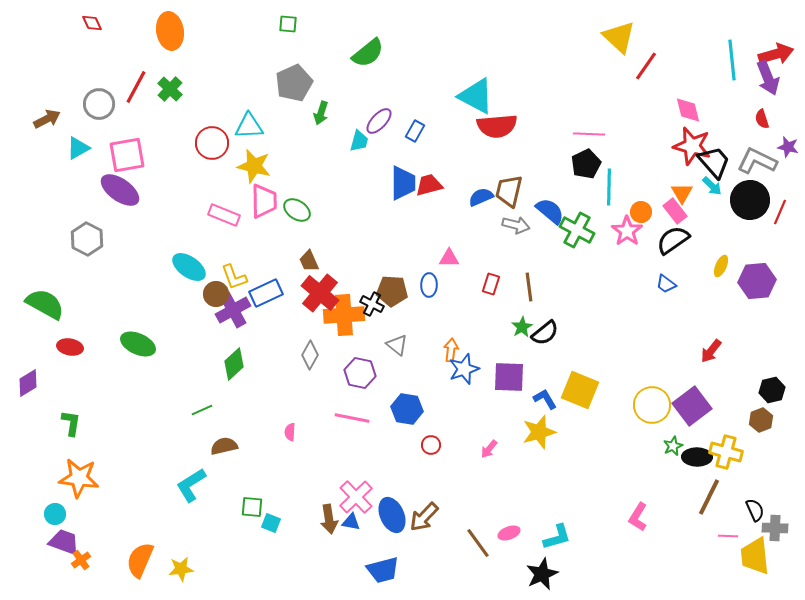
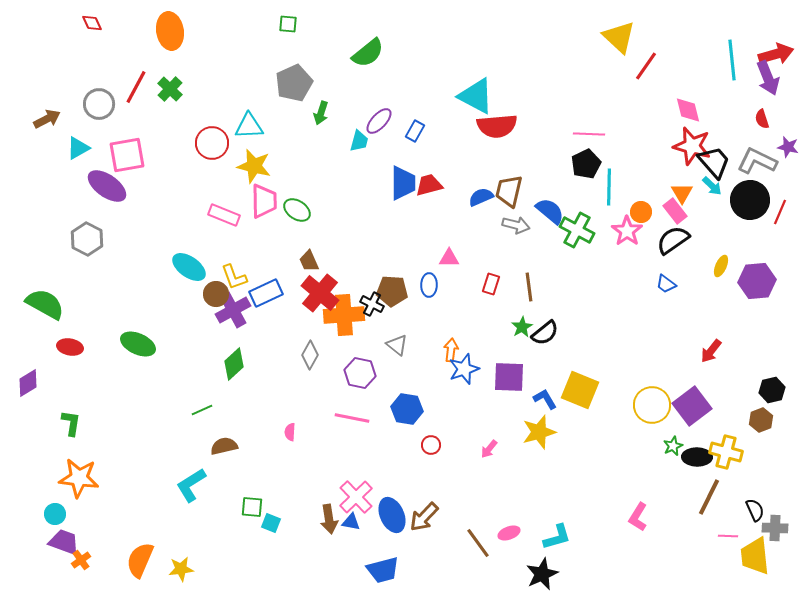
purple ellipse at (120, 190): moved 13 px left, 4 px up
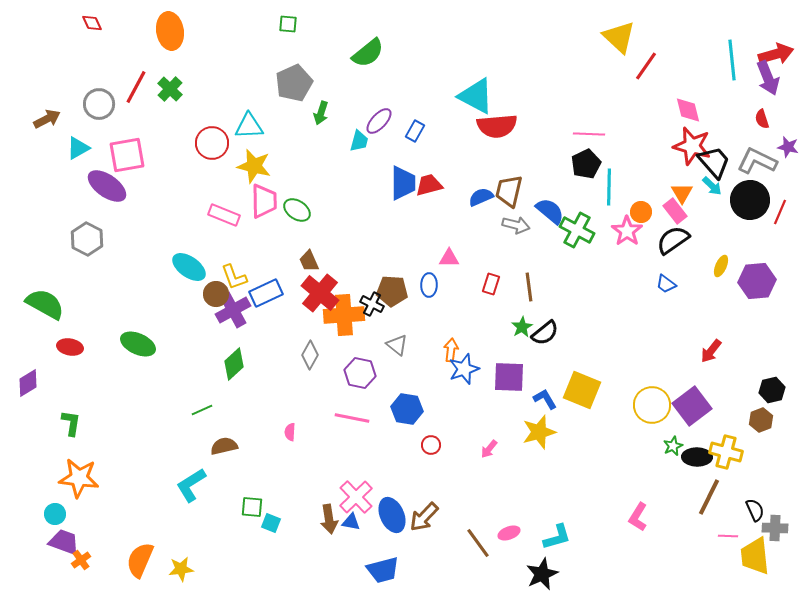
yellow square at (580, 390): moved 2 px right
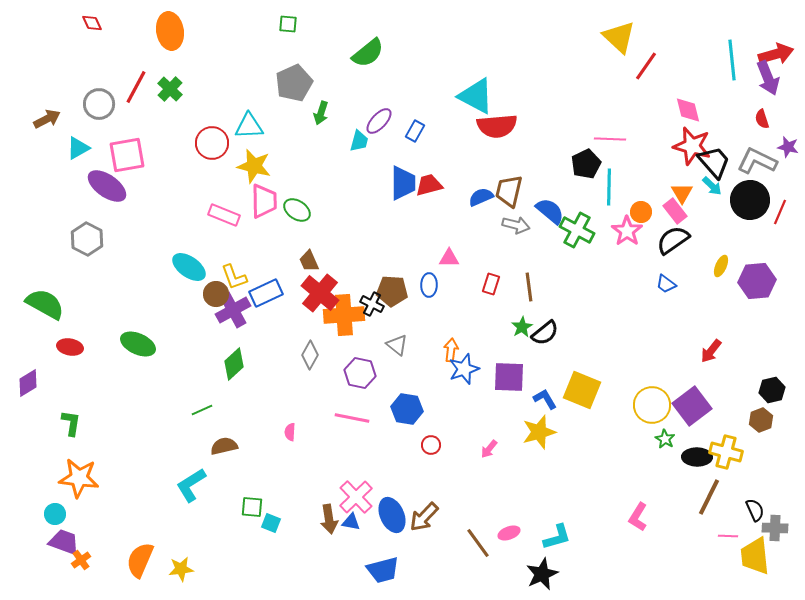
pink line at (589, 134): moved 21 px right, 5 px down
green star at (673, 446): moved 8 px left, 7 px up; rotated 18 degrees counterclockwise
